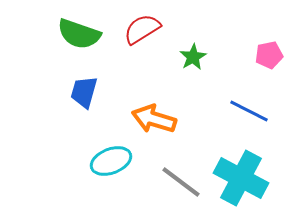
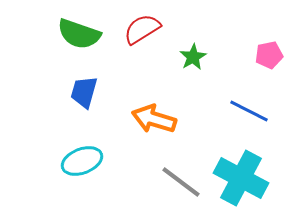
cyan ellipse: moved 29 px left
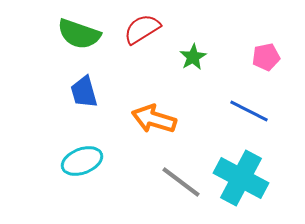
pink pentagon: moved 3 px left, 2 px down
blue trapezoid: rotated 32 degrees counterclockwise
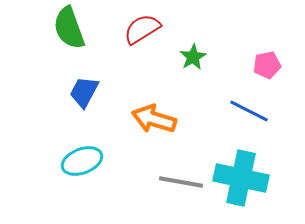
green semicircle: moved 10 px left, 6 px up; rotated 51 degrees clockwise
pink pentagon: moved 1 px right, 8 px down
blue trapezoid: rotated 44 degrees clockwise
cyan cross: rotated 16 degrees counterclockwise
gray line: rotated 27 degrees counterclockwise
